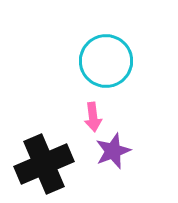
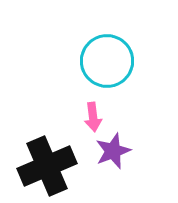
cyan circle: moved 1 px right
black cross: moved 3 px right, 2 px down
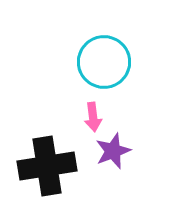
cyan circle: moved 3 px left, 1 px down
black cross: rotated 14 degrees clockwise
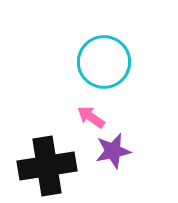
pink arrow: moved 2 px left; rotated 132 degrees clockwise
purple star: rotated 9 degrees clockwise
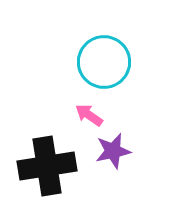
pink arrow: moved 2 px left, 2 px up
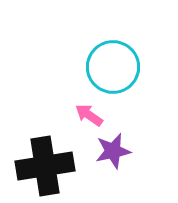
cyan circle: moved 9 px right, 5 px down
black cross: moved 2 px left
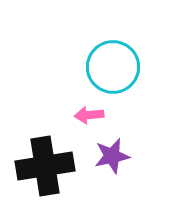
pink arrow: rotated 40 degrees counterclockwise
purple star: moved 1 px left, 5 px down
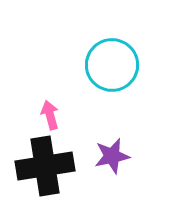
cyan circle: moved 1 px left, 2 px up
pink arrow: moved 39 px left; rotated 80 degrees clockwise
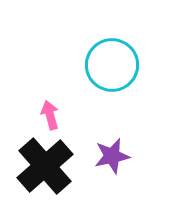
black cross: rotated 32 degrees counterclockwise
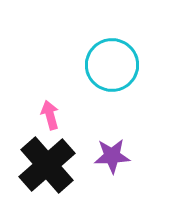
purple star: rotated 9 degrees clockwise
black cross: moved 2 px right, 1 px up
